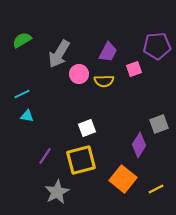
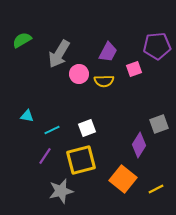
cyan line: moved 30 px right, 36 px down
gray star: moved 4 px right, 1 px up; rotated 15 degrees clockwise
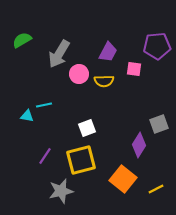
pink square: rotated 28 degrees clockwise
cyan line: moved 8 px left, 25 px up; rotated 14 degrees clockwise
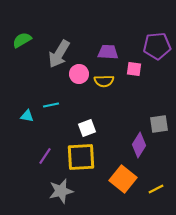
purple trapezoid: rotated 115 degrees counterclockwise
cyan line: moved 7 px right
gray square: rotated 12 degrees clockwise
yellow square: moved 3 px up; rotated 12 degrees clockwise
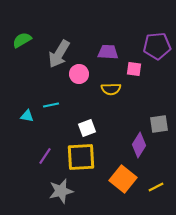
yellow semicircle: moved 7 px right, 8 px down
yellow line: moved 2 px up
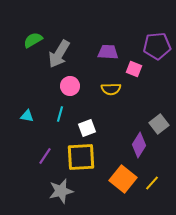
green semicircle: moved 11 px right
pink square: rotated 14 degrees clockwise
pink circle: moved 9 px left, 12 px down
cyan line: moved 9 px right, 9 px down; rotated 63 degrees counterclockwise
gray square: rotated 30 degrees counterclockwise
yellow line: moved 4 px left, 4 px up; rotated 21 degrees counterclockwise
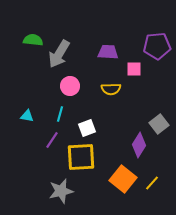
green semicircle: rotated 36 degrees clockwise
pink square: rotated 21 degrees counterclockwise
purple line: moved 7 px right, 16 px up
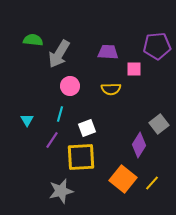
cyan triangle: moved 4 px down; rotated 48 degrees clockwise
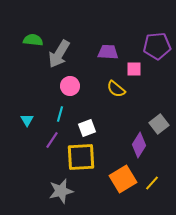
yellow semicircle: moved 5 px right; rotated 42 degrees clockwise
orange square: rotated 20 degrees clockwise
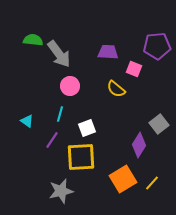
gray arrow: rotated 68 degrees counterclockwise
pink square: rotated 21 degrees clockwise
cyan triangle: moved 1 px down; rotated 24 degrees counterclockwise
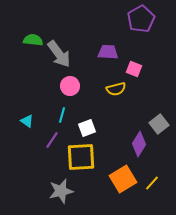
purple pentagon: moved 16 px left, 27 px up; rotated 24 degrees counterclockwise
yellow semicircle: rotated 54 degrees counterclockwise
cyan line: moved 2 px right, 1 px down
purple diamond: moved 1 px up
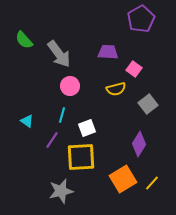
green semicircle: moved 9 px left; rotated 138 degrees counterclockwise
pink square: rotated 14 degrees clockwise
gray square: moved 11 px left, 20 px up
